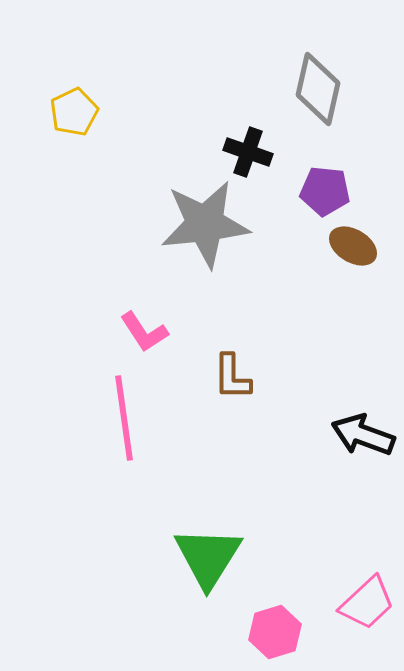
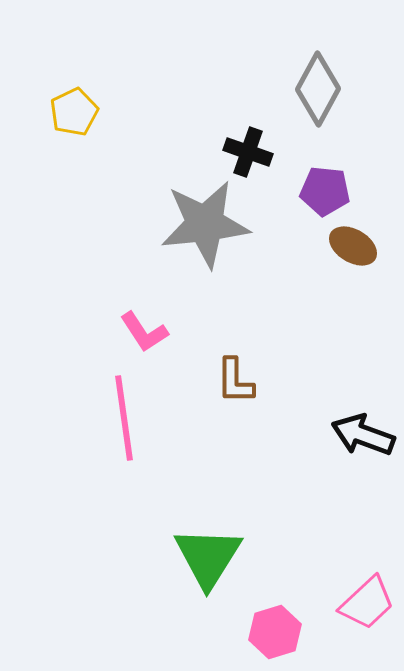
gray diamond: rotated 16 degrees clockwise
brown L-shape: moved 3 px right, 4 px down
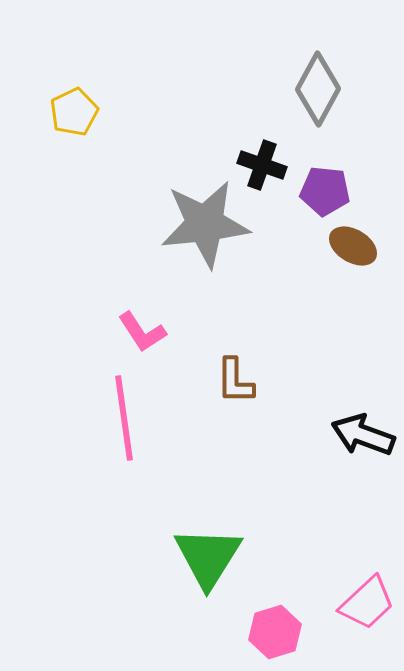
black cross: moved 14 px right, 13 px down
pink L-shape: moved 2 px left
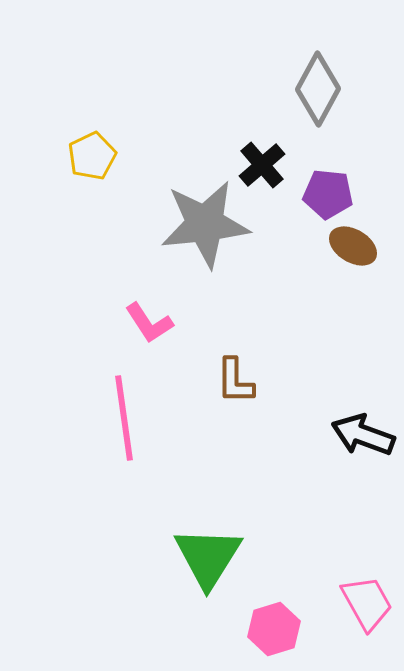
yellow pentagon: moved 18 px right, 44 px down
black cross: rotated 30 degrees clockwise
purple pentagon: moved 3 px right, 3 px down
pink L-shape: moved 7 px right, 9 px up
pink trapezoid: rotated 76 degrees counterclockwise
pink hexagon: moved 1 px left, 3 px up
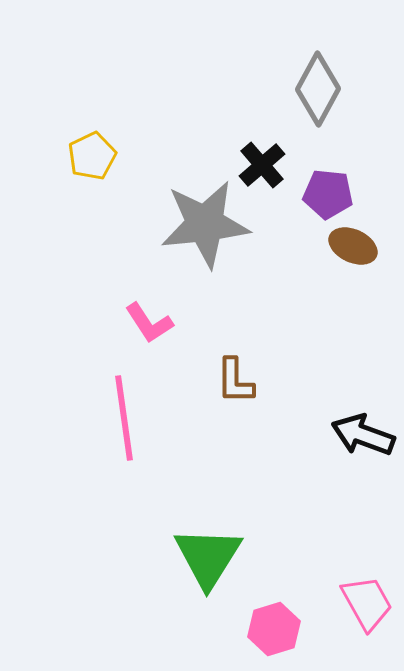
brown ellipse: rotated 6 degrees counterclockwise
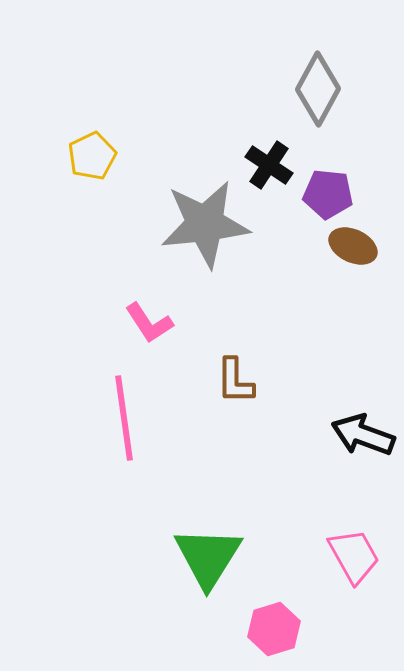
black cross: moved 7 px right; rotated 15 degrees counterclockwise
pink trapezoid: moved 13 px left, 47 px up
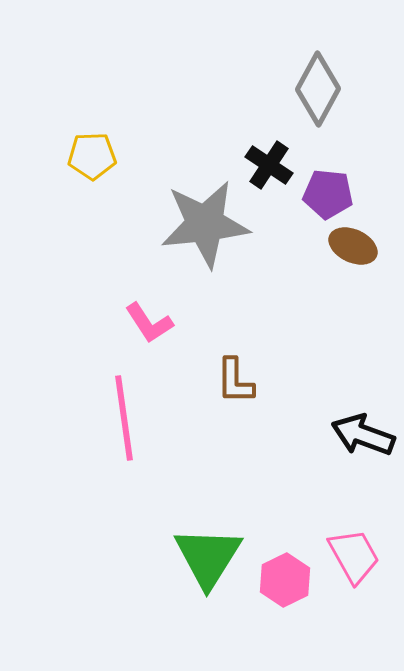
yellow pentagon: rotated 24 degrees clockwise
pink hexagon: moved 11 px right, 49 px up; rotated 9 degrees counterclockwise
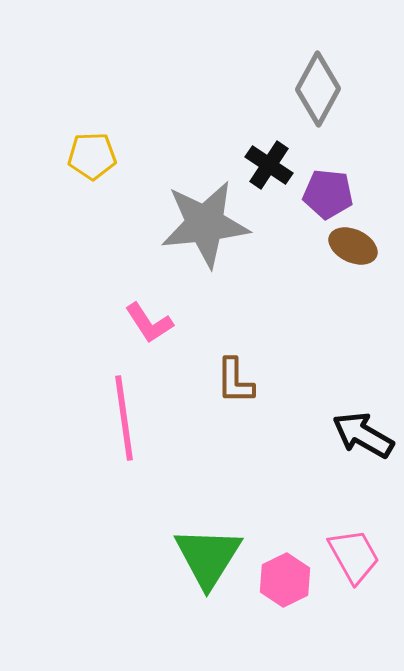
black arrow: rotated 10 degrees clockwise
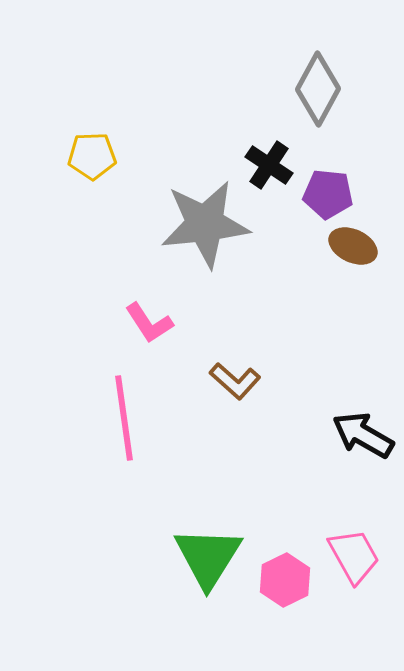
brown L-shape: rotated 48 degrees counterclockwise
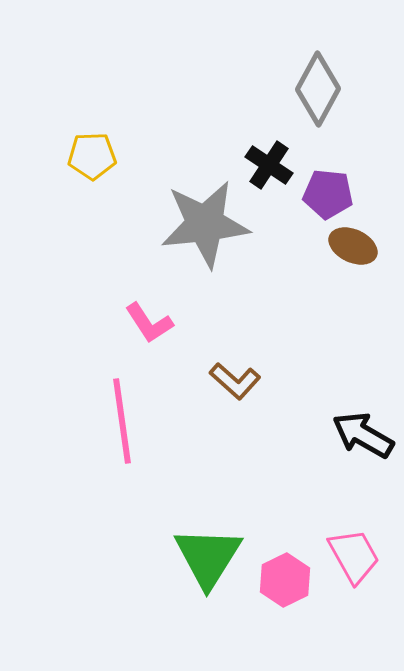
pink line: moved 2 px left, 3 px down
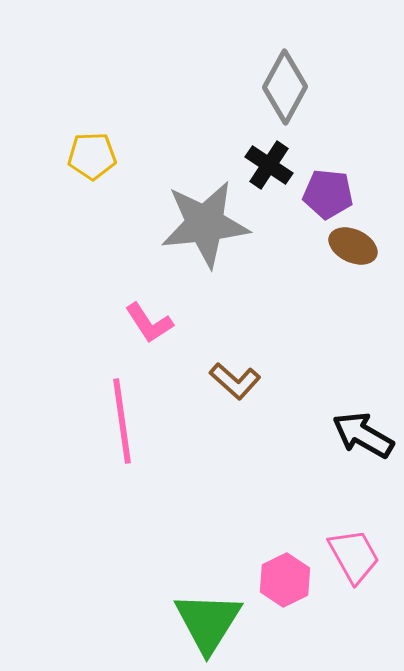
gray diamond: moved 33 px left, 2 px up
green triangle: moved 65 px down
